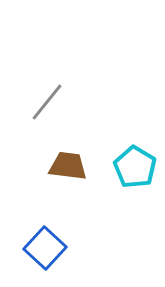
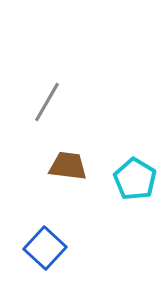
gray line: rotated 9 degrees counterclockwise
cyan pentagon: moved 12 px down
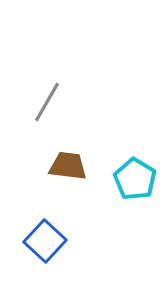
blue square: moved 7 px up
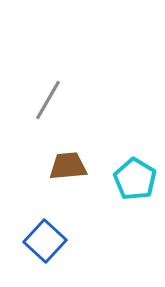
gray line: moved 1 px right, 2 px up
brown trapezoid: rotated 12 degrees counterclockwise
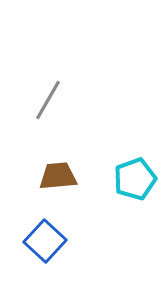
brown trapezoid: moved 10 px left, 10 px down
cyan pentagon: rotated 21 degrees clockwise
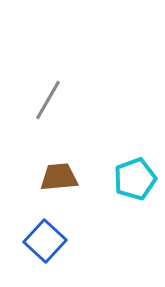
brown trapezoid: moved 1 px right, 1 px down
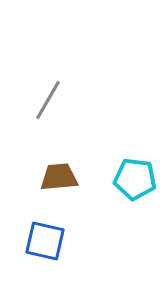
cyan pentagon: rotated 27 degrees clockwise
blue square: rotated 30 degrees counterclockwise
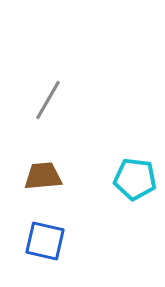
brown trapezoid: moved 16 px left, 1 px up
